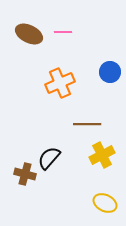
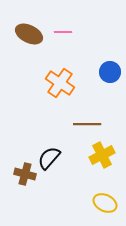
orange cross: rotated 32 degrees counterclockwise
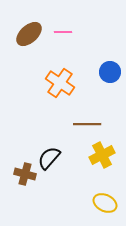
brown ellipse: rotated 68 degrees counterclockwise
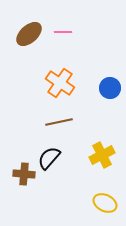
blue circle: moved 16 px down
brown line: moved 28 px left, 2 px up; rotated 12 degrees counterclockwise
brown cross: moved 1 px left; rotated 10 degrees counterclockwise
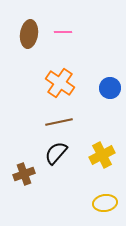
brown ellipse: rotated 40 degrees counterclockwise
black semicircle: moved 7 px right, 5 px up
brown cross: rotated 25 degrees counterclockwise
yellow ellipse: rotated 35 degrees counterclockwise
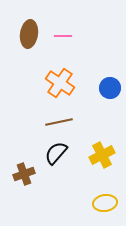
pink line: moved 4 px down
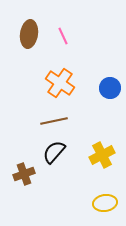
pink line: rotated 66 degrees clockwise
brown line: moved 5 px left, 1 px up
black semicircle: moved 2 px left, 1 px up
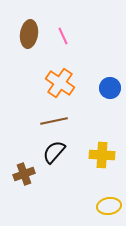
yellow cross: rotated 30 degrees clockwise
yellow ellipse: moved 4 px right, 3 px down
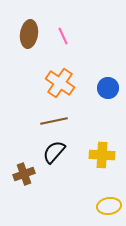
blue circle: moved 2 px left
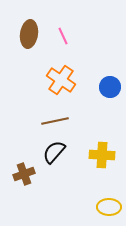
orange cross: moved 1 px right, 3 px up
blue circle: moved 2 px right, 1 px up
brown line: moved 1 px right
yellow ellipse: moved 1 px down; rotated 10 degrees clockwise
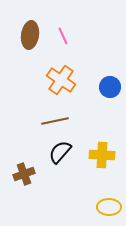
brown ellipse: moved 1 px right, 1 px down
black semicircle: moved 6 px right
